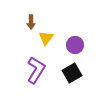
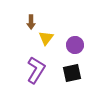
black square: rotated 18 degrees clockwise
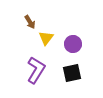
brown arrow: moved 1 px left; rotated 32 degrees counterclockwise
purple circle: moved 2 px left, 1 px up
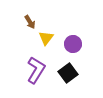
black square: moved 4 px left; rotated 24 degrees counterclockwise
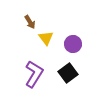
yellow triangle: rotated 14 degrees counterclockwise
purple L-shape: moved 2 px left, 4 px down
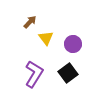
brown arrow: rotated 104 degrees counterclockwise
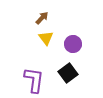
brown arrow: moved 12 px right, 4 px up
purple L-shape: moved 6 px down; rotated 24 degrees counterclockwise
